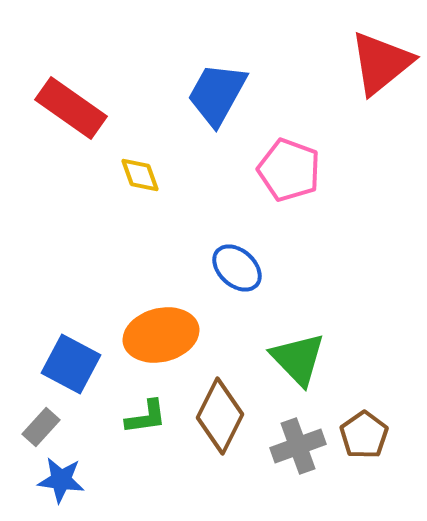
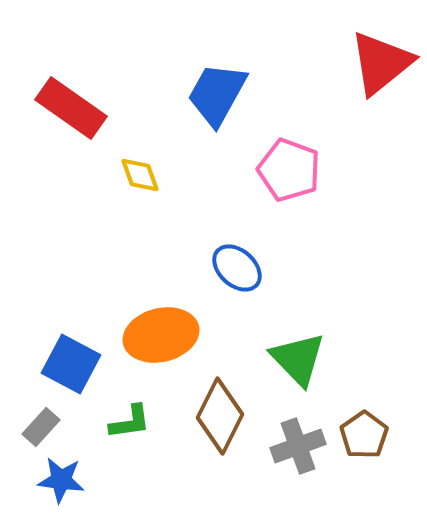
green L-shape: moved 16 px left, 5 px down
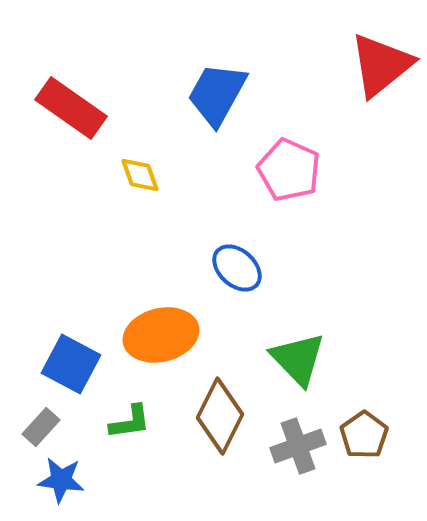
red triangle: moved 2 px down
pink pentagon: rotated 4 degrees clockwise
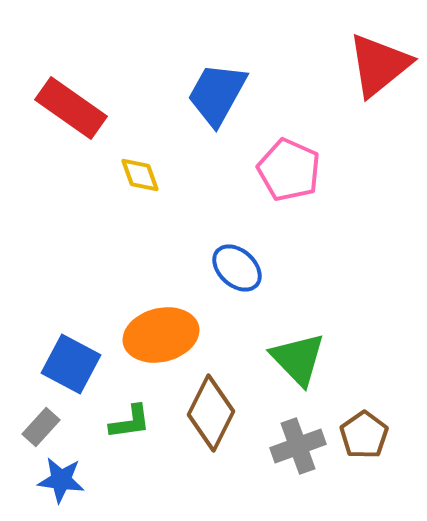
red triangle: moved 2 px left
brown diamond: moved 9 px left, 3 px up
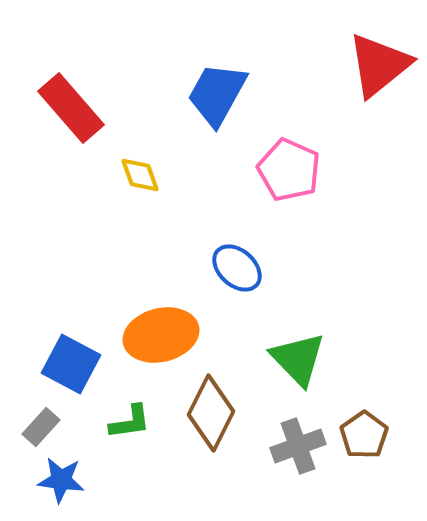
red rectangle: rotated 14 degrees clockwise
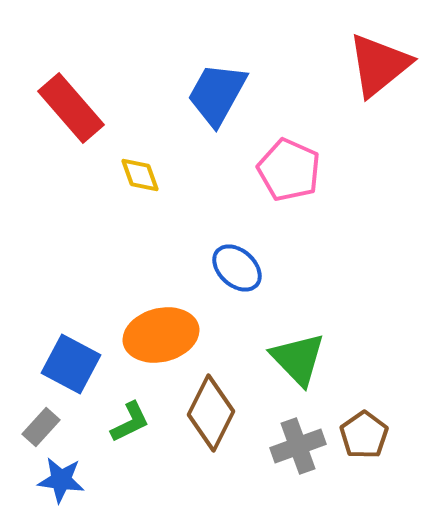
green L-shape: rotated 18 degrees counterclockwise
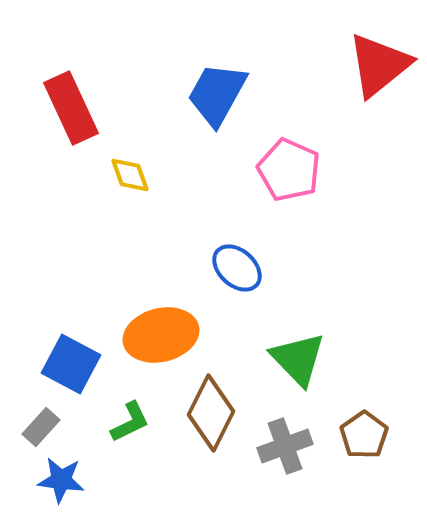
red rectangle: rotated 16 degrees clockwise
yellow diamond: moved 10 px left
gray cross: moved 13 px left
